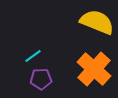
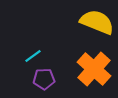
purple pentagon: moved 3 px right
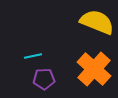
cyan line: rotated 24 degrees clockwise
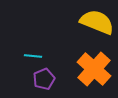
cyan line: rotated 18 degrees clockwise
purple pentagon: rotated 20 degrees counterclockwise
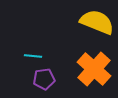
purple pentagon: rotated 15 degrees clockwise
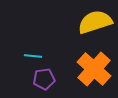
yellow semicircle: moved 2 px left; rotated 40 degrees counterclockwise
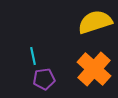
cyan line: rotated 72 degrees clockwise
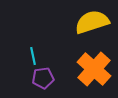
yellow semicircle: moved 3 px left
purple pentagon: moved 1 px left, 1 px up
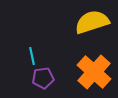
cyan line: moved 1 px left
orange cross: moved 3 px down
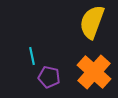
yellow semicircle: rotated 52 degrees counterclockwise
purple pentagon: moved 6 px right, 1 px up; rotated 20 degrees clockwise
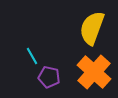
yellow semicircle: moved 6 px down
cyan line: rotated 18 degrees counterclockwise
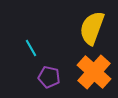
cyan line: moved 1 px left, 8 px up
